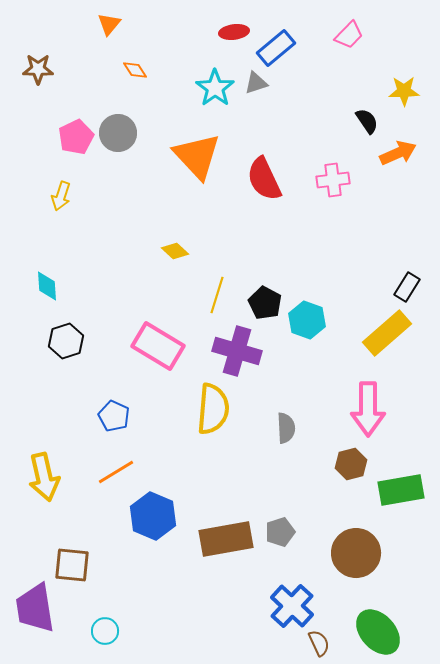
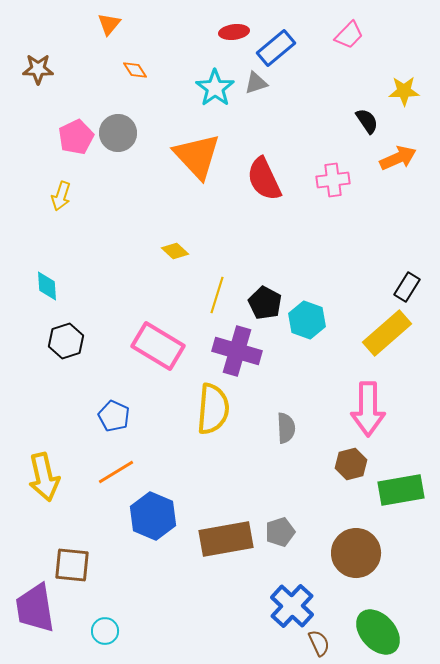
orange arrow at (398, 153): moved 5 px down
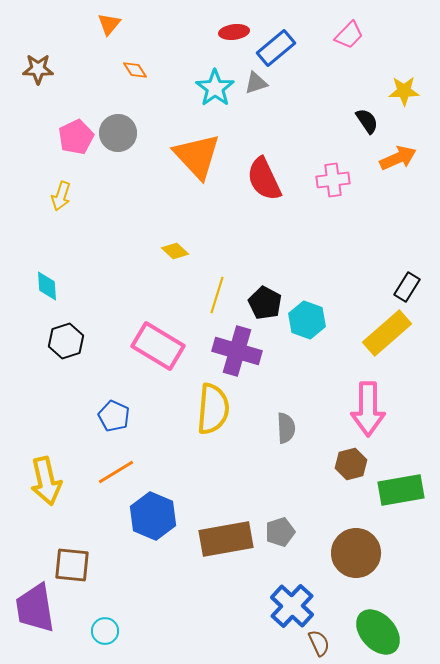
yellow arrow at (44, 477): moved 2 px right, 4 px down
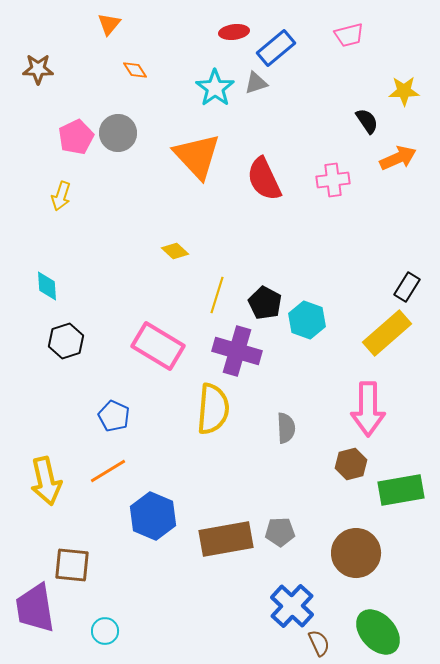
pink trapezoid at (349, 35): rotated 32 degrees clockwise
orange line at (116, 472): moved 8 px left, 1 px up
gray pentagon at (280, 532): rotated 16 degrees clockwise
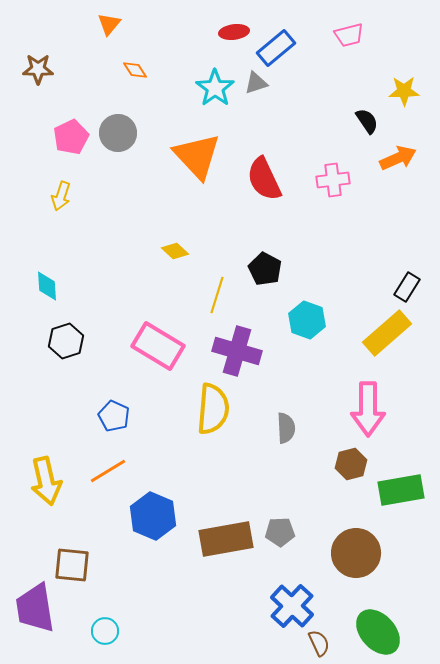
pink pentagon at (76, 137): moved 5 px left
black pentagon at (265, 303): moved 34 px up
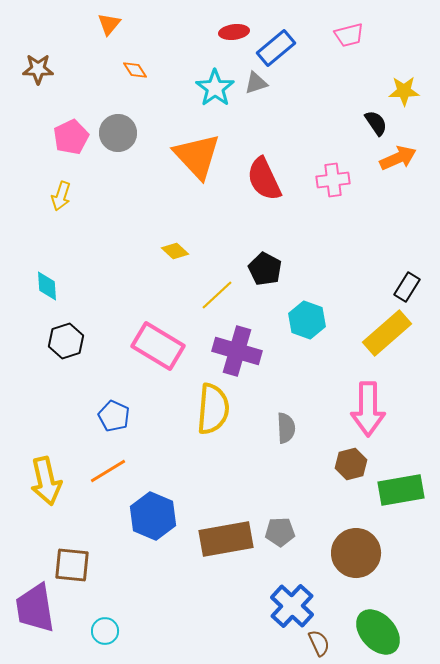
black semicircle at (367, 121): moved 9 px right, 2 px down
yellow line at (217, 295): rotated 30 degrees clockwise
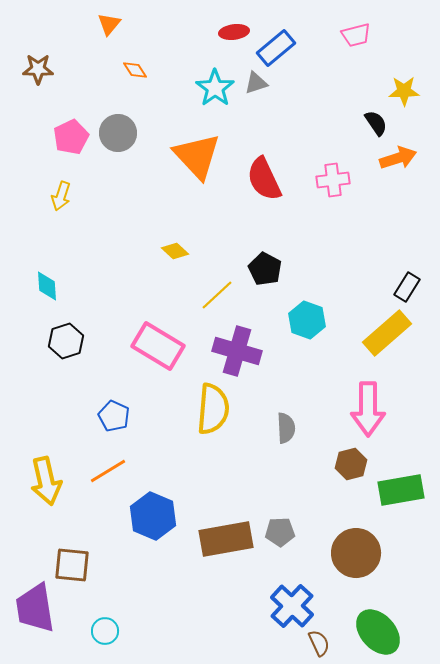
pink trapezoid at (349, 35): moved 7 px right
orange arrow at (398, 158): rotated 6 degrees clockwise
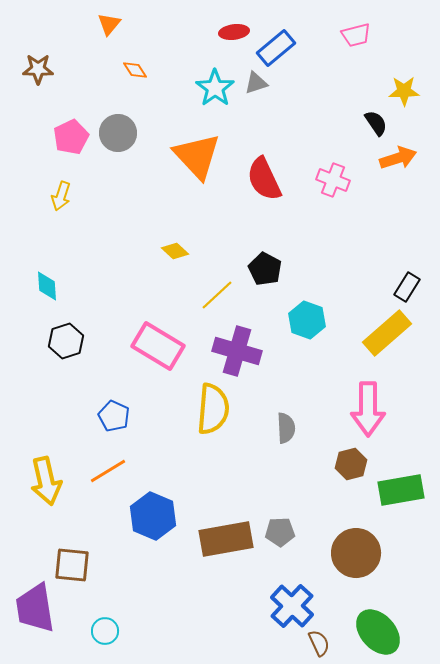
pink cross at (333, 180): rotated 28 degrees clockwise
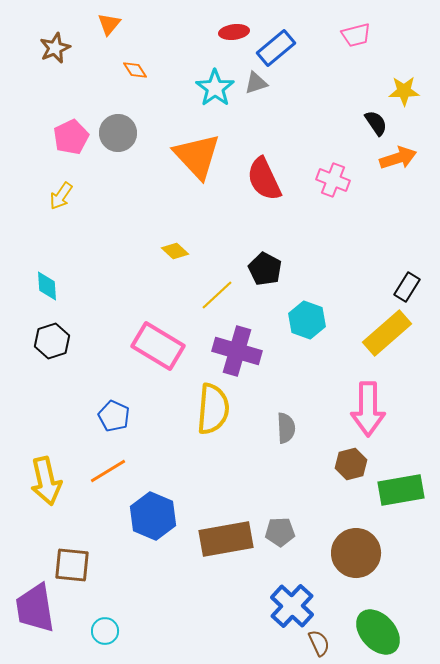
brown star at (38, 69): moved 17 px right, 21 px up; rotated 24 degrees counterclockwise
yellow arrow at (61, 196): rotated 16 degrees clockwise
black hexagon at (66, 341): moved 14 px left
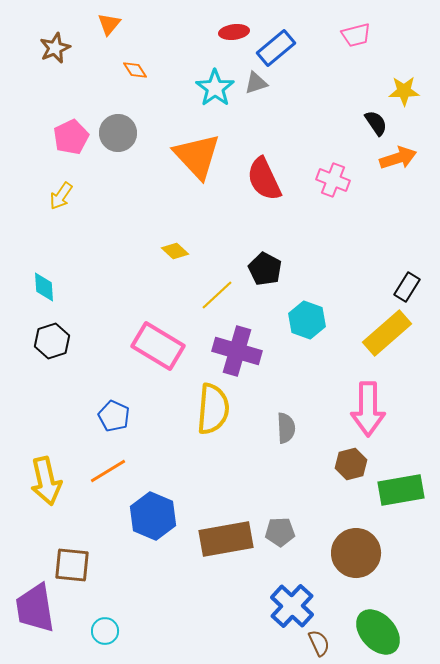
cyan diamond at (47, 286): moved 3 px left, 1 px down
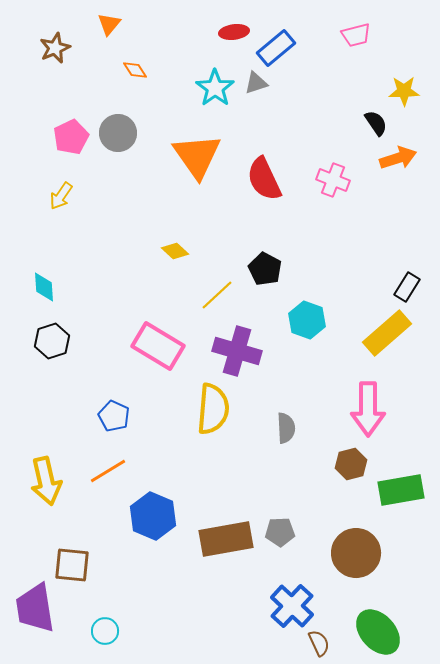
orange triangle at (197, 156): rotated 8 degrees clockwise
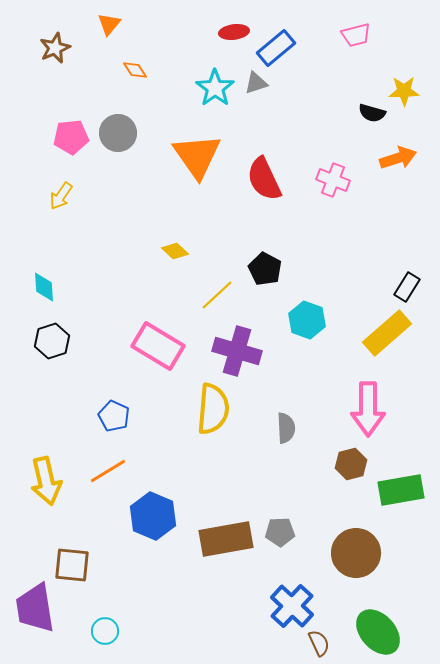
black semicircle at (376, 123): moved 4 px left, 10 px up; rotated 140 degrees clockwise
pink pentagon at (71, 137): rotated 20 degrees clockwise
